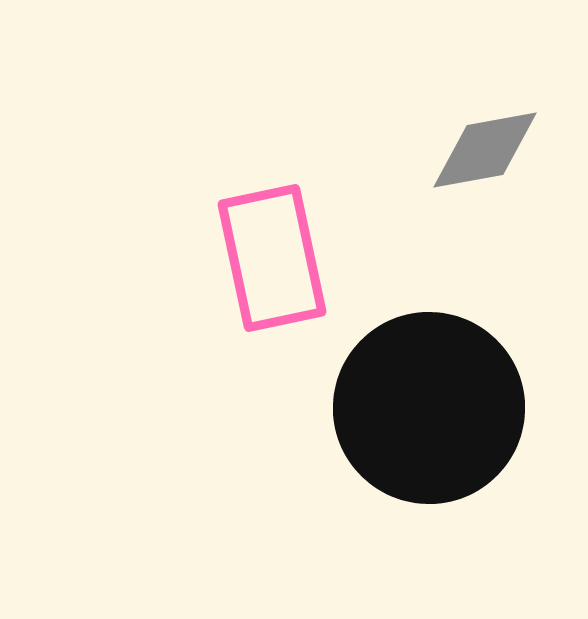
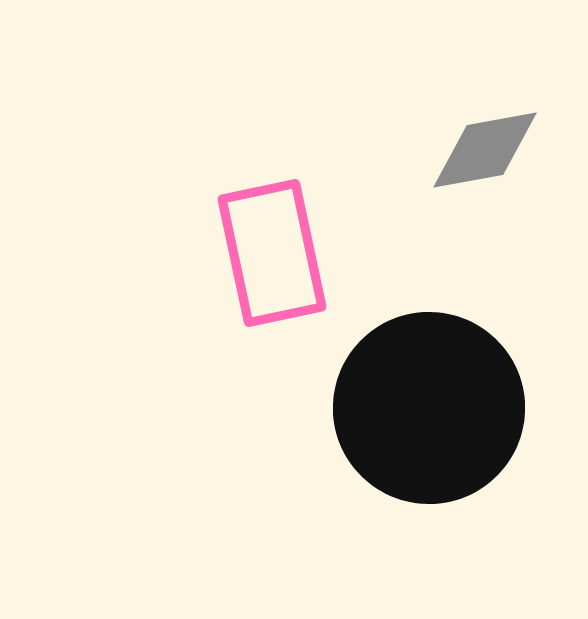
pink rectangle: moved 5 px up
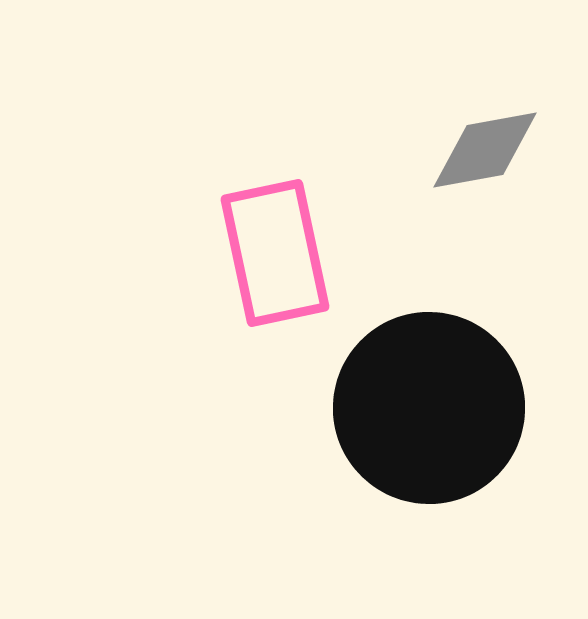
pink rectangle: moved 3 px right
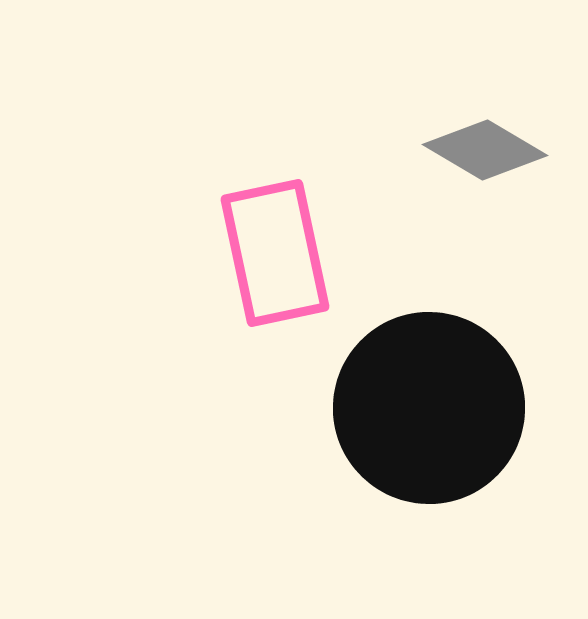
gray diamond: rotated 41 degrees clockwise
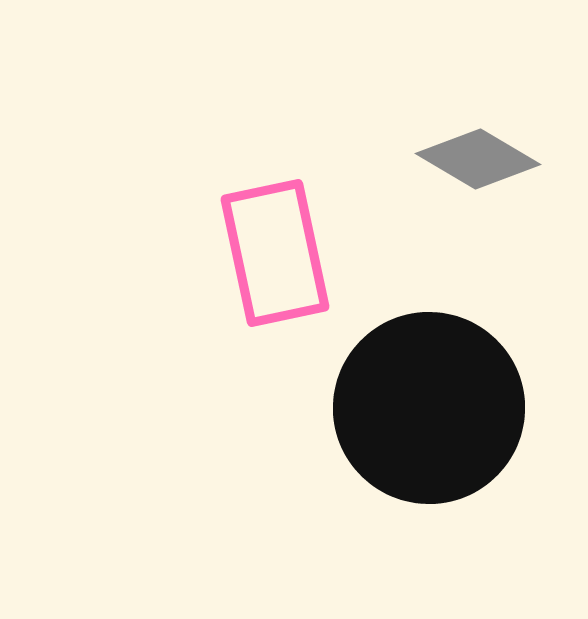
gray diamond: moved 7 px left, 9 px down
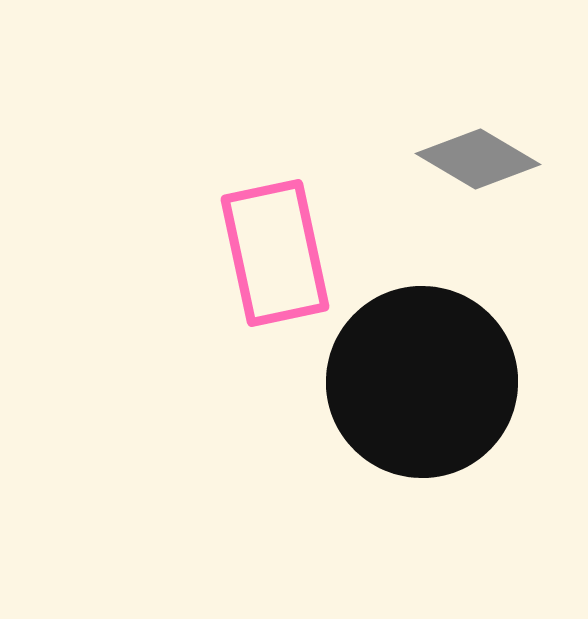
black circle: moved 7 px left, 26 px up
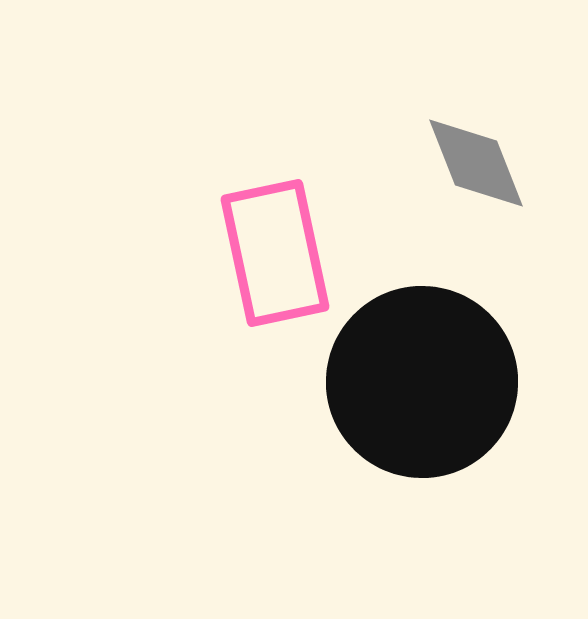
gray diamond: moved 2 px left, 4 px down; rotated 38 degrees clockwise
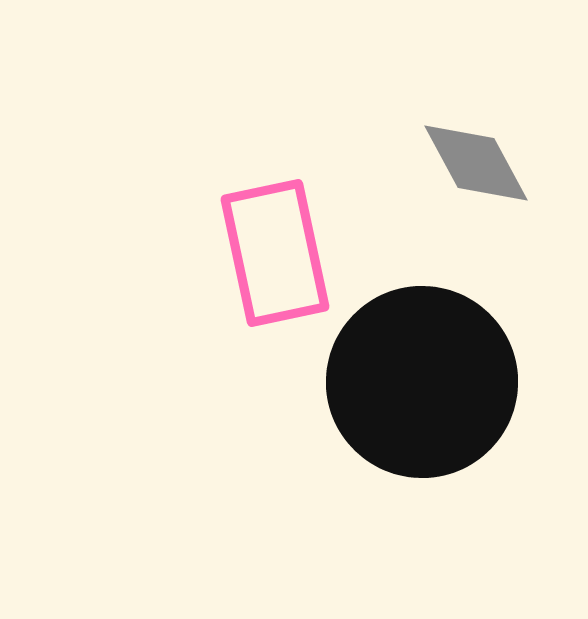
gray diamond: rotated 7 degrees counterclockwise
